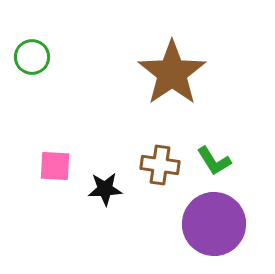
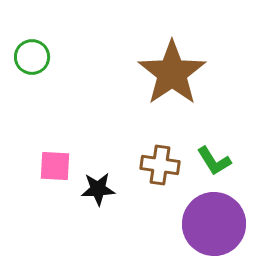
black star: moved 7 px left
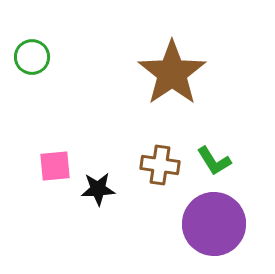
pink square: rotated 8 degrees counterclockwise
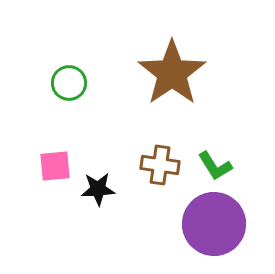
green circle: moved 37 px right, 26 px down
green L-shape: moved 1 px right, 5 px down
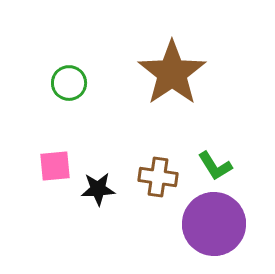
brown cross: moved 2 px left, 12 px down
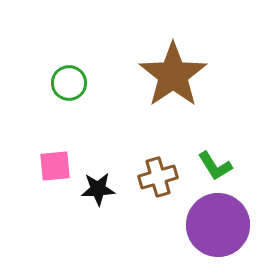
brown star: moved 1 px right, 2 px down
brown cross: rotated 24 degrees counterclockwise
purple circle: moved 4 px right, 1 px down
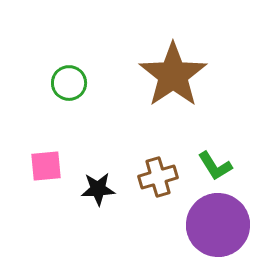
pink square: moved 9 px left
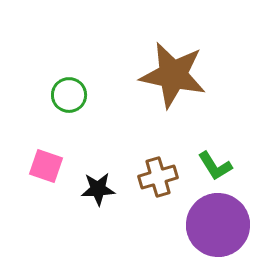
brown star: rotated 26 degrees counterclockwise
green circle: moved 12 px down
pink square: rotated 24 degrees clockwise
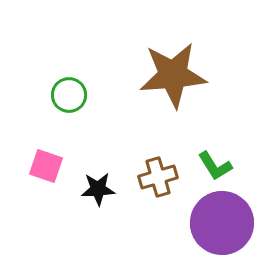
brown star: rotated 16 degrees counterclockwise
purple circle: moved 4 px right, 2 px up
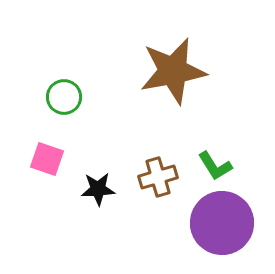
brown star: moved 4 px up; rotated 6 degrees counterclockwise
green circle: moved 5 px left, 2 px down
pink square: moved 1 px right, 7 px up
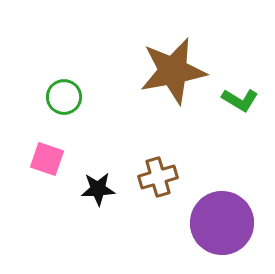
green L-shape: moved 25 px right, 66 px up; rotated 27 degrees counterclockwise
